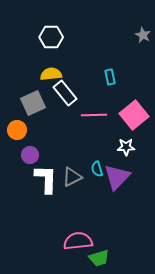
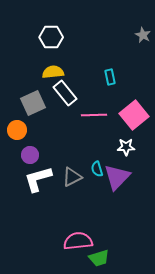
yellow semicircle: moved 2 px right, 2 px up
white L-shape: moved 8 px left; rotated 108 degrees counterclockwise
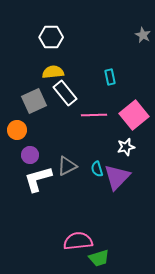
gray square: moved 1 px right, 2 px up
white star: rotated 12 degrees counterclockwise
gray triangle: moved 5 px left, 11 px up
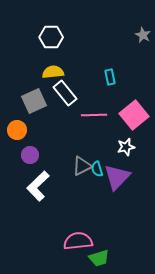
gray triangle: moved 15 px right
white L-shape: moved 7 px down; rotated 28 degrees counterclockwise
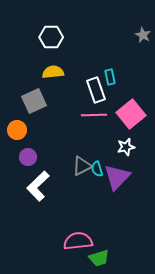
white rectangle: moved 31 px right, 3 px up; rotated 20 degrees clockwise
pink square: moved 3 px left, 1 px up
purple circle: moved 2 px left, 2 px down
